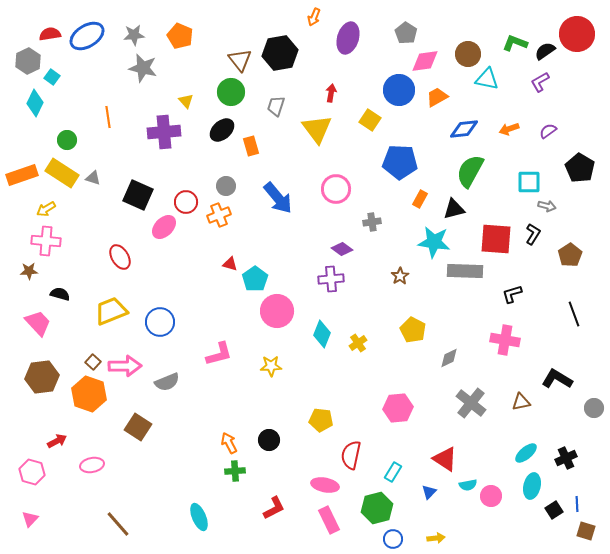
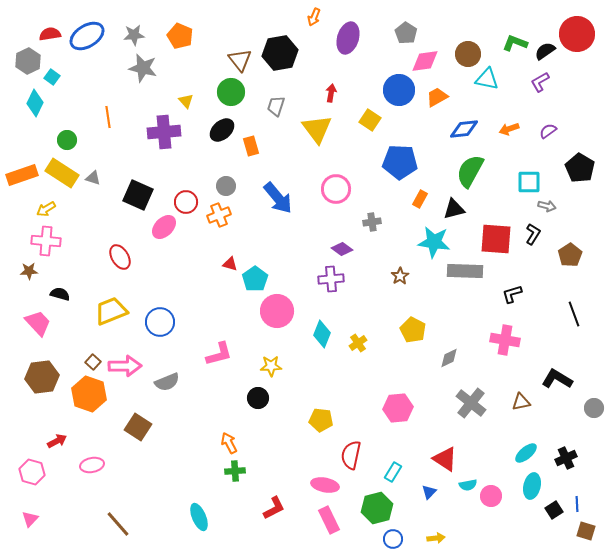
black circle at (269, 440): moved 11 px left, 42 px up
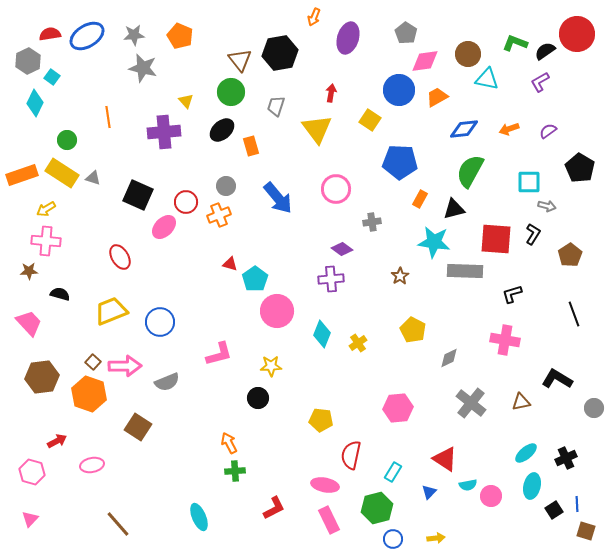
pink trapezoid at (38, 323): moved 9 px left
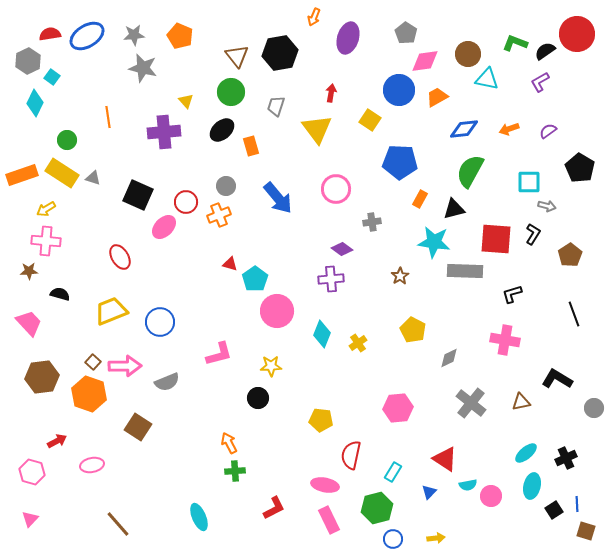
brown triangle at (240, 60): moved 3 px left, 4 px up
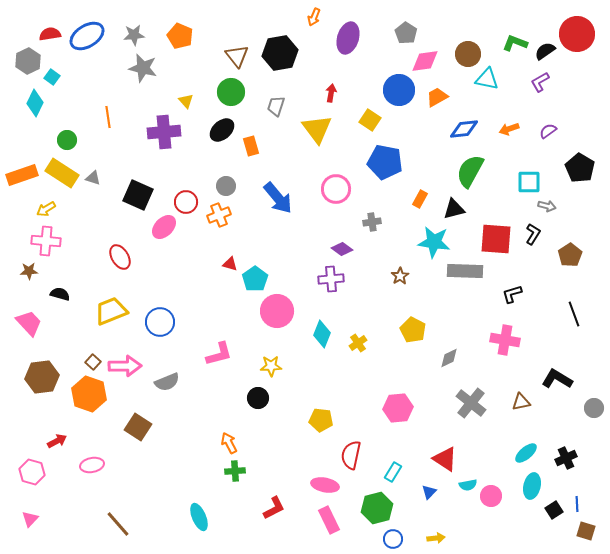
blue pentagon at (400, 162): moved 15 px left; rotated 8 degrees clockwise
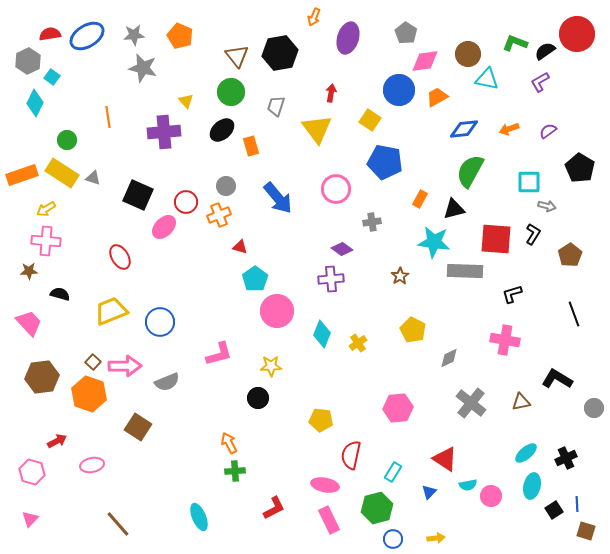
red triangle at (230, 264): moved 10 px right, 17 px up
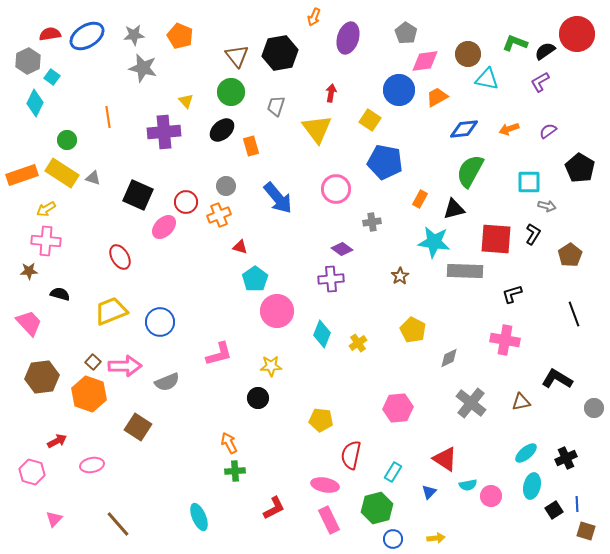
pink triangle at (30, 519): moved 24 px right
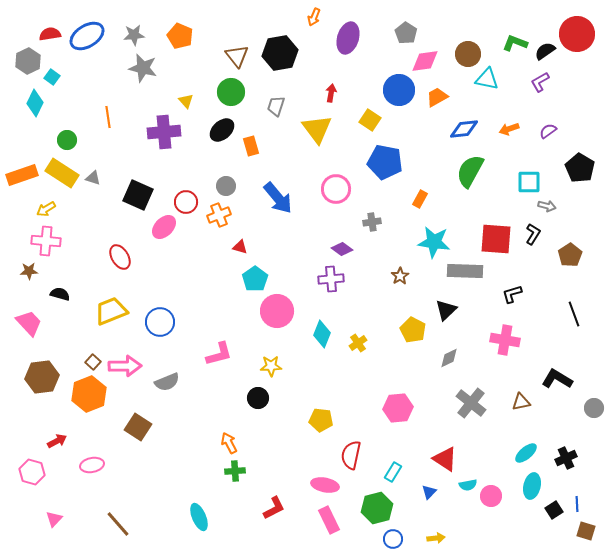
black triangle at (454, 209): moved 8 px left, 101 px down; rotated 30 degrees counterclockwise
orange hexagon at (89, 394): rotated 20 degrees clockwise
